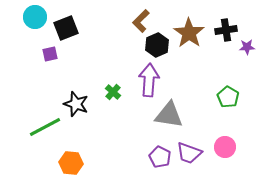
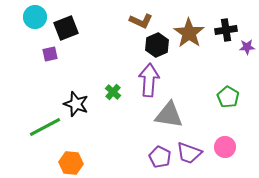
brown L-shape: rotated 110 degrees counterclockwise
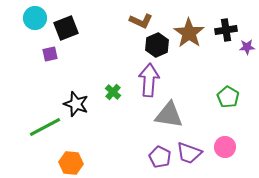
cyan circle: moved 1 px down
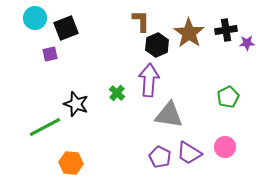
brown L-shape: rotated 115 degrees counterclockwise
purple star: moved 4 px up
green cross: moved 4 px right, 1 px down
green pentagon: rotated 15 degrees clockwise
purple trapezoid: rotated 12 degrees clockwise
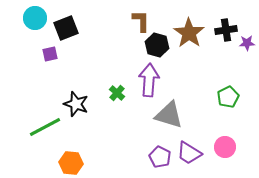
black hexagon: rotated 20 degrees counterclockwise
gray triangle: rotated 8 degrees clockwise
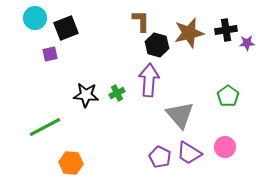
brown star: rotated 24 degrees clockwise
green cross: rotated 21 degrees clockwise
green pentagon: moved 1 px up; rotated 10 degrees counterclockwise
black star: moved 10 px right, 9 px up; rotated 15 degrees counterclockwise
gray triangle: moved 11 px right; rotated 32 degrees clockwise
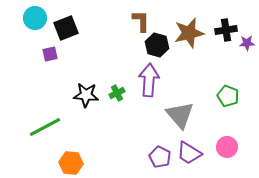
green pentagon: rotated 15 degrees counterclockwise
pink circle: moved 2 px right
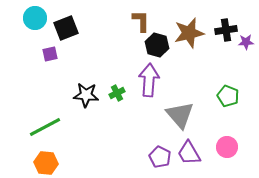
purple star: moved 1 px left, 1 px up
purple trapezoid: rotated 28 degrees clockwise
orange hexagon: moved 25 px left
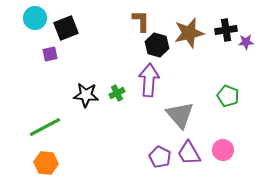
pink circle: moved 4 px left, 3 px down
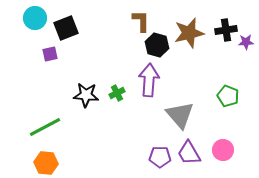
purple pentagon: rotated 25 degrees counterclockwise
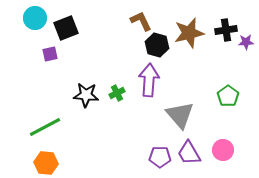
brown L-shape: rotated 25 degrees counterclockwise
green pentagon: rotated 15 degrees clockwise
